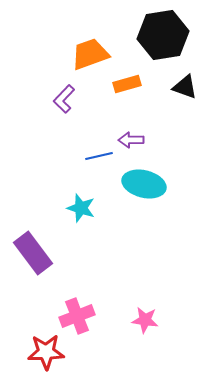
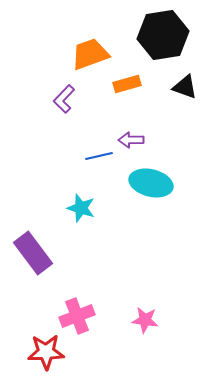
cyan ellipse: moved 7 px right, 1 px up
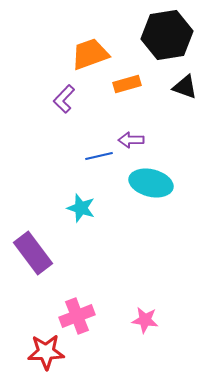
black hexagon: moved 4 px right
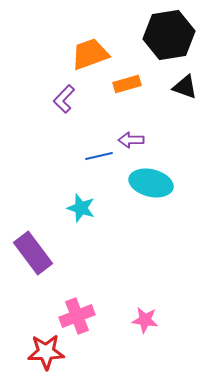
black hexagon: moved 2 px right
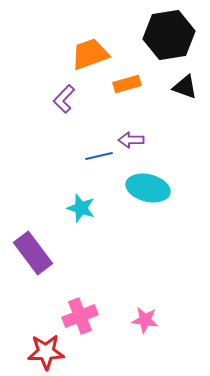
cyan ellipse: moved 3 px left, 5 px down
pink cross: moved 3 px right
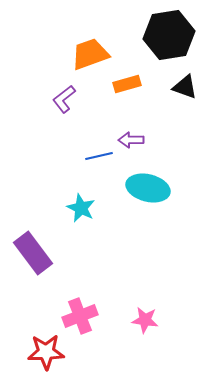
purple L-shape: rotated 8 degrees clockwise
cyan star: rotated 8 degrees clockwise
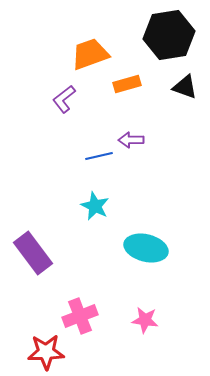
cyan ellipse: moved 2 px left, 60 px down
cyan star: moved 14 px right, 2 px up
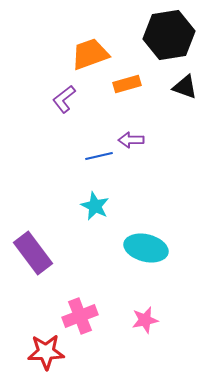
pink star: rotated 20 degrees counterclockwise
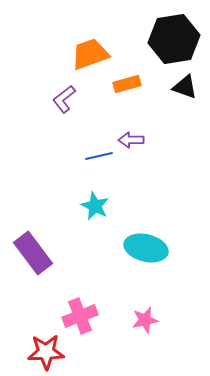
black hexagon: moved 5 px right, 4 px down
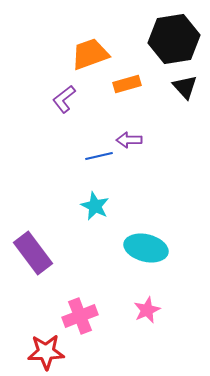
black triangle: rotated 28 degrees clockwise
purple arrow: moved 2 px left
pink star: moved 2 px right, 10 px up; rotated 12 degrees counterclockwise
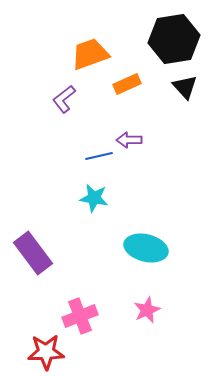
orange rectangle: rotated 8 degrees counterclockwise
cyan star: moved 1 px left, 8 px up; rotated 16 degrees counterclockwise
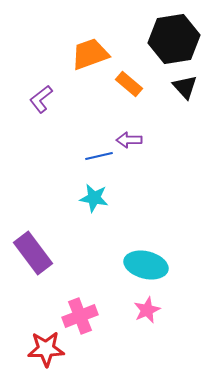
orange rectangle: moved 2 px right; rotated 64 degrees clockwise
purple L-shape: moved 23 px left
cyan ellipse: moved 17 px down
red star: moved 3 px up
